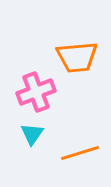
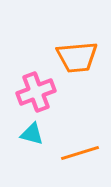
cyan triangle: rotated 50 degrees counterclockwise
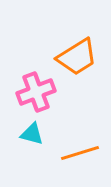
orange trapezoid: rotated 27 degrees counterclockwise
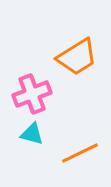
pink cross: moved 4 px left, 2 px down
orange line: rotated 9 degrees counterclockwise
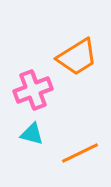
pink cross: moved 1 px right, 4 px up
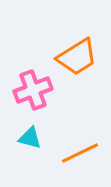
cyan triangle: moved 2 px left, 4 px down
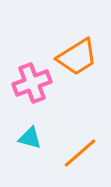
pink cross: moved 1 px left, 7 px up
orange line: rotated 15 degrees counterclockwise
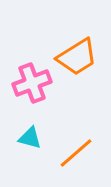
orange line: moved 4 px left
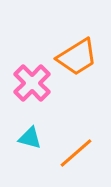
pink cross: rotated 24 degrees counterclockwise
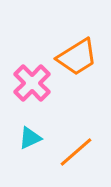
cyan triangle: rotated 40 degrees counterclockwise
orange line: moved 1 px up
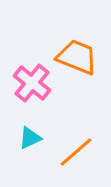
orange trapezoid: rotated 126 degrees counterclockwise
pink cross: rotated 6 degrees counterclockwise
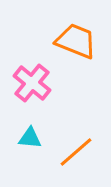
orange trapezoid: moved 1 px left, 16 px up
cyan triangle: rotated 30 degrees clockwise
